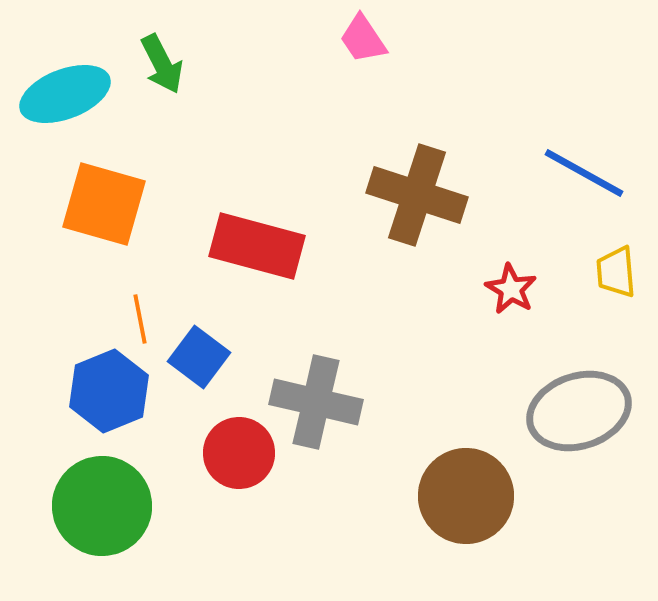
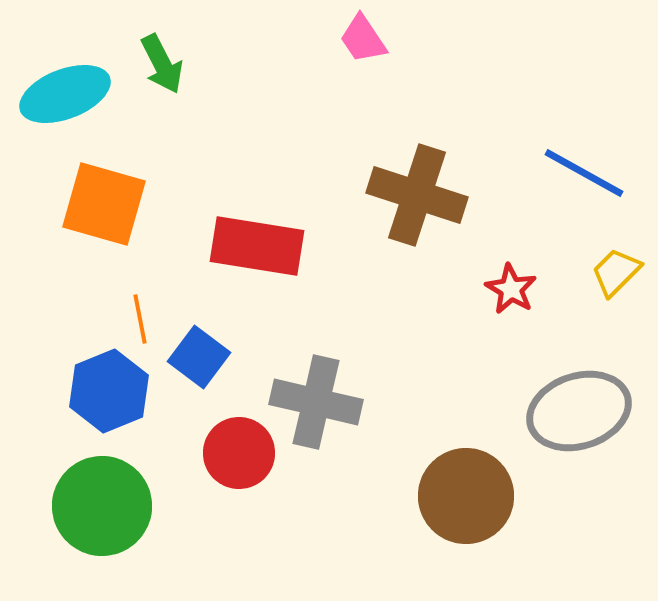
red rectangle: rotated 6 degrees counterclockwise
yellow trapezoid: rotated 50 degrees clockwise
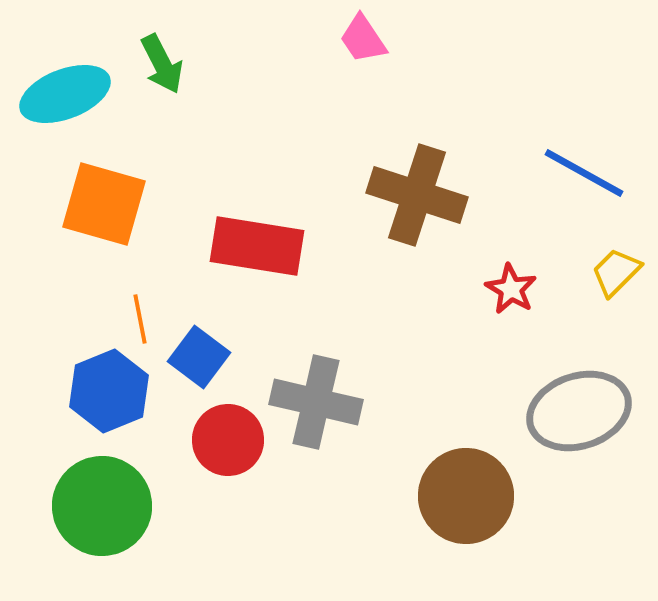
red circle: moved 11 px left, 13 px up
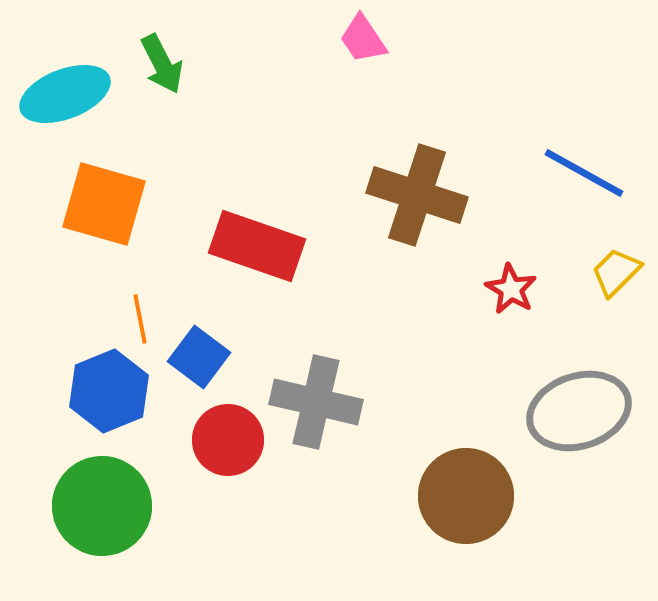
red rectangle: rotated 10 degrees clockwise
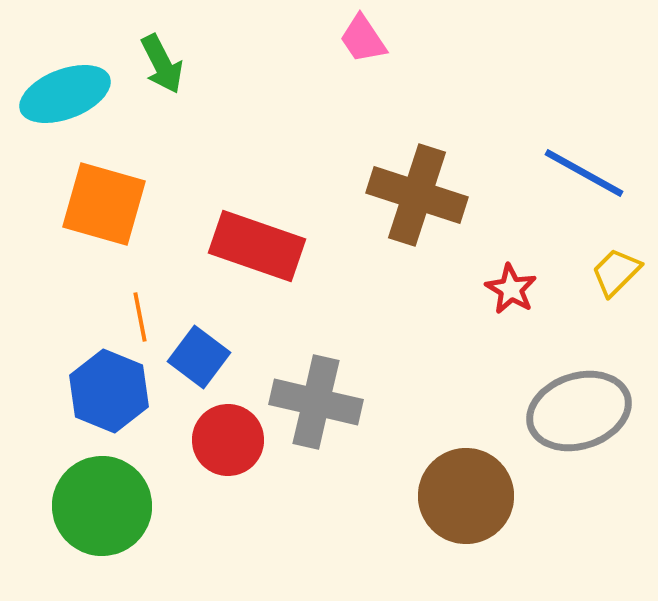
orange line: moved 2 px up
blue hexagon: rotated 16 degrees counterclockwise
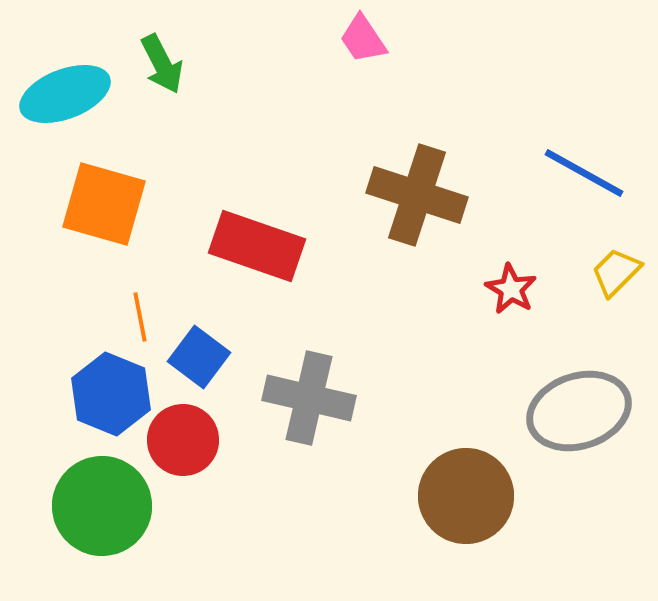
blue hexagon: moved 2 px right, 3 px down
gray cross: moved 7 px left, 4 px up
red circle: moved 45 px left
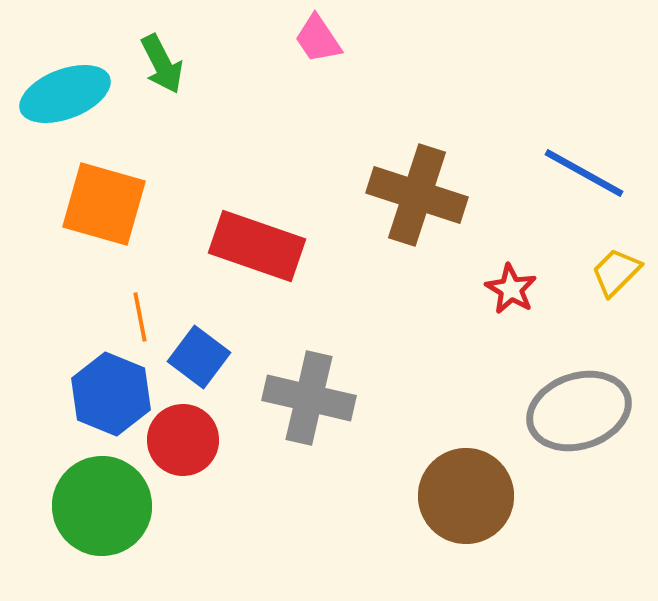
pink trapezoid: moved 45 px left
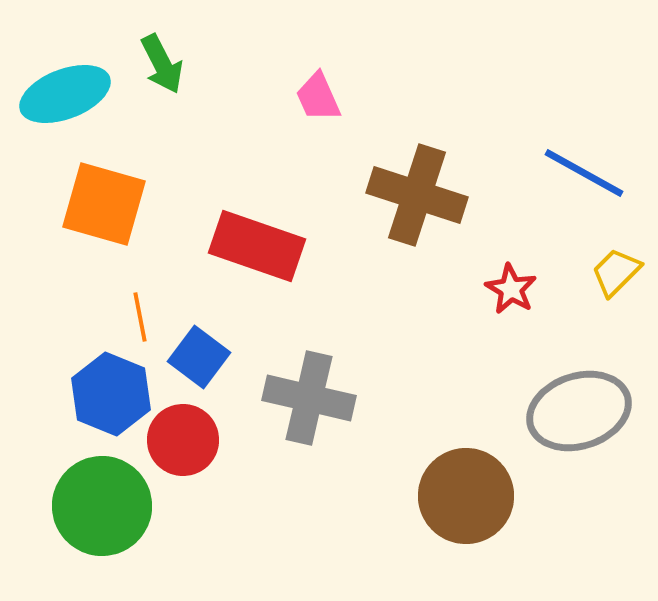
pink trapezoid: moved 58 px down; rotated 10 degrees clockwise
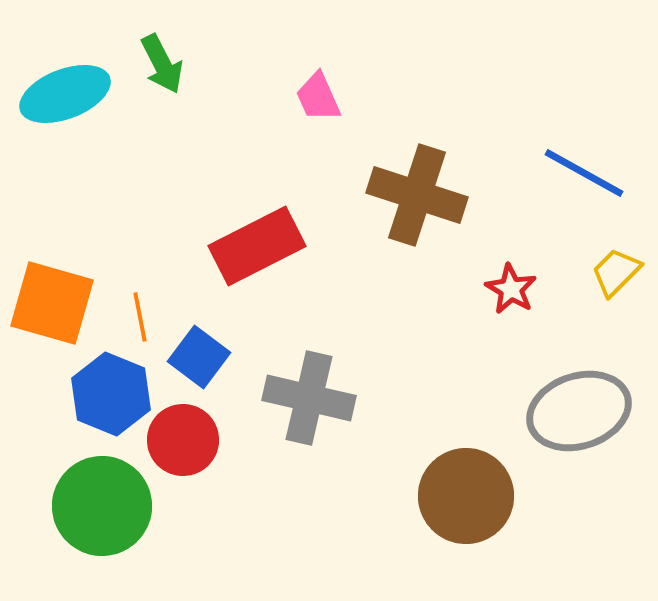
orange square: moved 52 px left, 99 px down
red rectangle: rotated 46 degrees counterclockwise
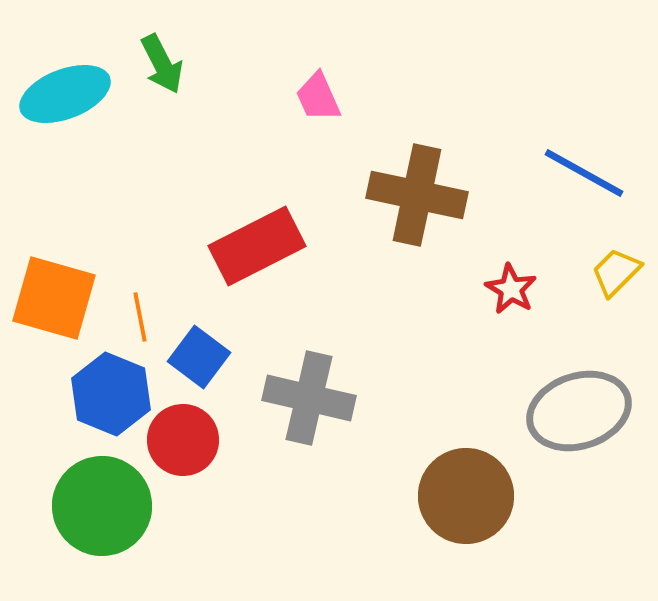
brown cross: rotated 6 degrees counterclockwise
orange square: moved 2 px right, 5 px up
